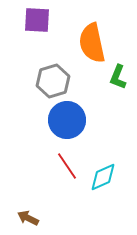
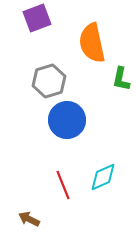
purple square: moved 2 px up; rotated 24 degrees counterclockwise
green L-shape: moved 3 px right, 2 px down; rotated 10 degrees counterclockwise
gray hexagon: moved 4 px left
red line: moved 4 px left, 19 px down; rotated 12 degrees clockwise
brown arrow: moved 1 px right, 1 px down
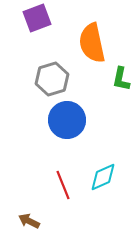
gray hexagon: moved 3 px right, 2 px up
brown arrow: moved 2 px down
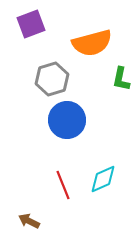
purple square: moved 6 px left, 6 px down
orange semicircle: rotated 93 degrees counterclockwise
cyan diamond: moved 2 px down
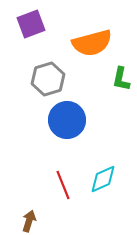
gray hexagon: moved 4 px left
brown arrow: rotated 80 degrees clockwise
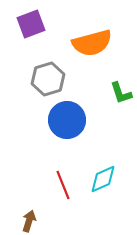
green L-shape: moved 14 px down; rotated 30 degrees counterclockwise
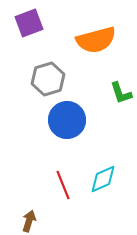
purple square: moved 2 px left, 1 px up
orange semicircle: moved 4 px right, 3 px up
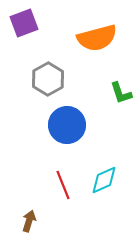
purple square: moved 5 px left
orange semicircle: moved 1 px right, 2 px up
gray hexagon: rotated 12 degrees counterclockwise
blue circle: moved 5 px down
cyan diamond: moved 1 px right, 1 px down
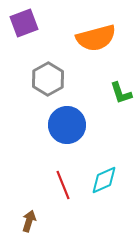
orange semicircle: moved 1 px left
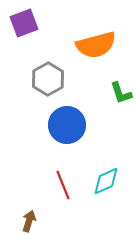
orange semicircle: moved 7 px down
cyan diamond: moved 2 px right, 1 px down
